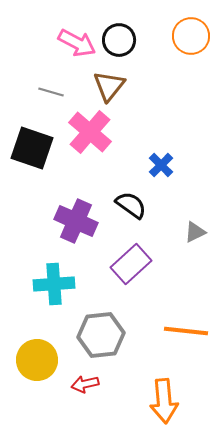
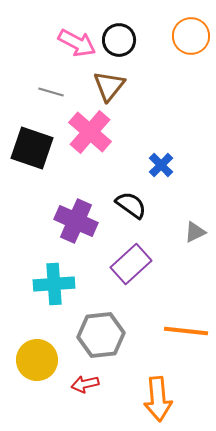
orange arrow: moved 6 px left, 2 px up
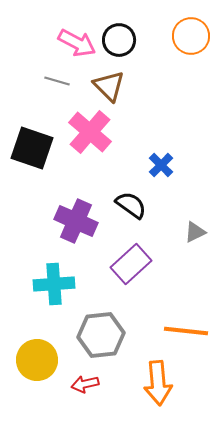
brown triangle: rotated 24 degrees counterclockwise
gray line: moved 6 px right, 11 px up
orange arrow: moved 16 px up
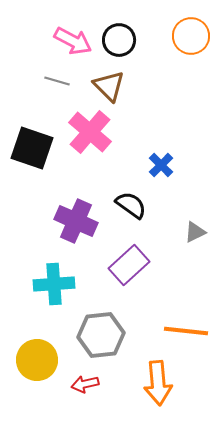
pink arrow: moved 4 px left, 2 px up
purple rectangle: moved 2 px left, 1 px down
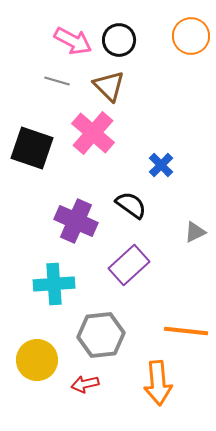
pink cross: moved 3 px right, 1 px down
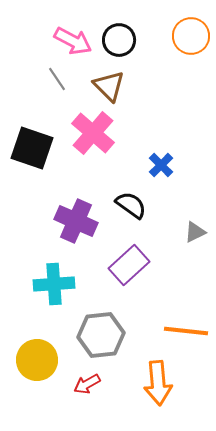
gray line: moved 2 px up; rotated 40 degrees clockwise
red arrow: moved 2 px right; rotated 16 degrees counterclockwise
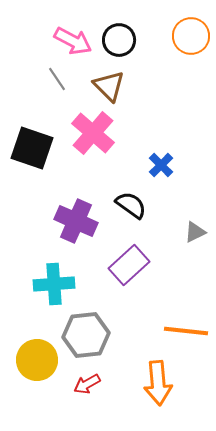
gray hexagon: moved 15 px left
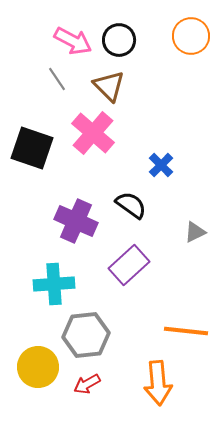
yellow circle: moved 1 px right, 7 px down
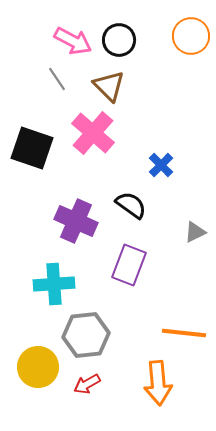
purple rectangle: rotated 27 degrees counterclockwise
orange line: moved 2 px left, 2 px down
